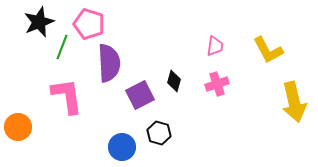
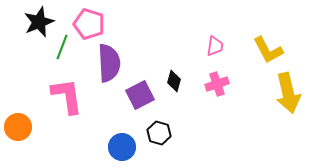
yellow arrow: moved 6 px left, 9 px up
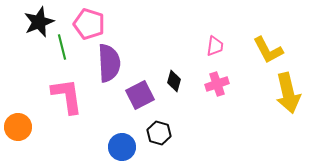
green line: rotated 35 degrees counterclockwise
